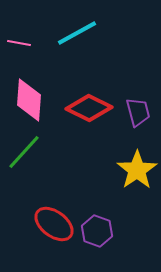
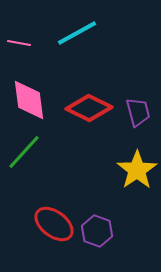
pink diamond: rotated 12 degrees counterclockwise
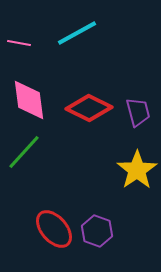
red ellipse: moved 5 px down; rotated 12 degrees clockwise
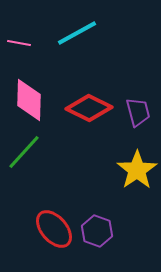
pink diamond: rotated 9 degrees clockwise
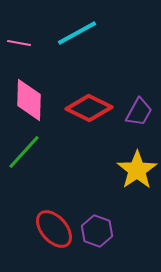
purple trapezoid: moved 1 px right; rotated 44 degrees clockwise
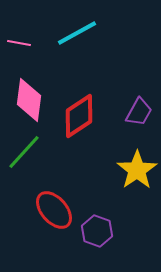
pink diamond: rotated 6 degrees clockwise
red diamond: moved 10 px left, 8 px down; rotated 60 degrees counterclockwise
red ellipse: moved 19 px up
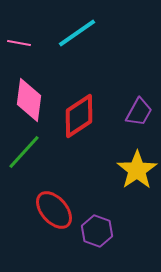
cyan line: rotated 6 degrees counterclockwise
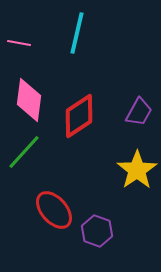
cyan line: rotated 42 degrees counterclockwise
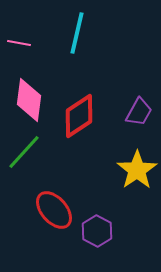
purple hexagon: rotated 8 degrees clockwise
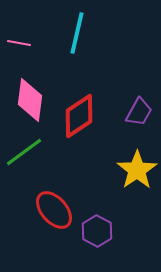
pink diamond: moved 1 px right
green line: rotated 12 degrees clockwise
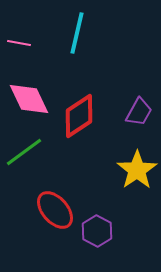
pink diamond: moved 1 px left, 1 px up; rotated 33 degrees counterclockwise
red ellipse: moved 1 px right
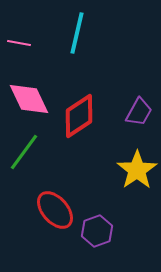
green line: rotated 18 degrees counterclockwise
purple hexagon: rotated 12 degrees clockwise
